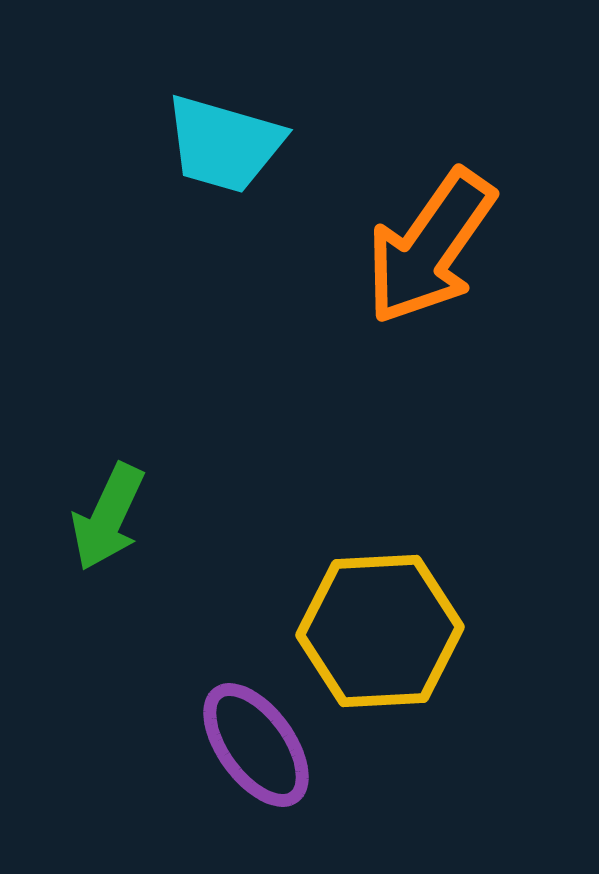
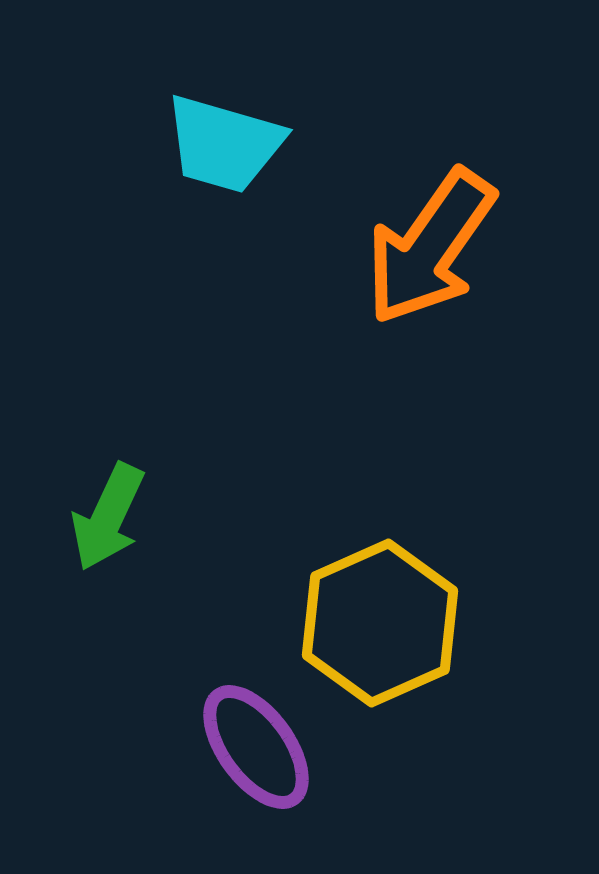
yellow hexagon: moved 8 px up; rotated 21 degrees counterclockwise
purple ellipse: moved 2 px down
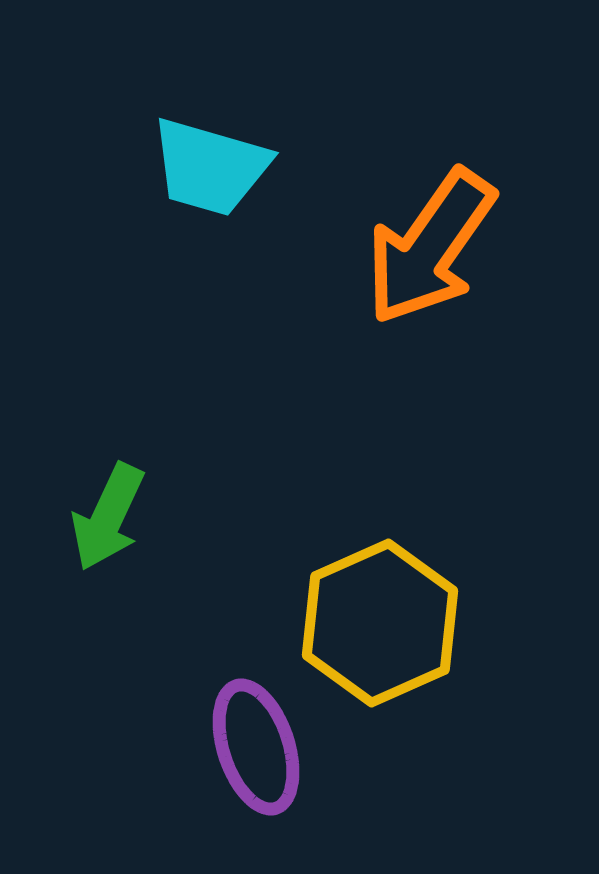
cyan trapezoid: moved 14 px left, 23 px down
purple ellipse: rotated 18 degrees clockwise
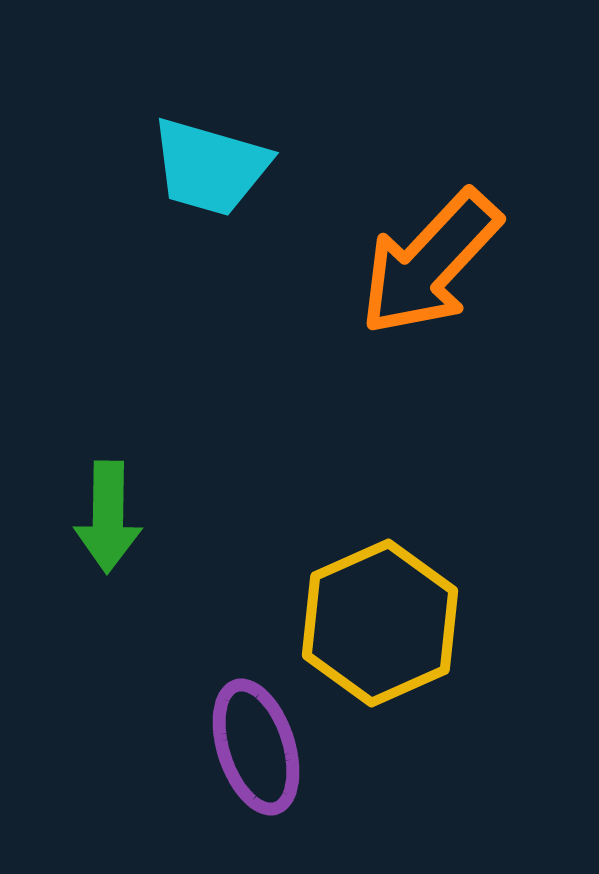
orange arrow: moved 16 px down; rotated 8 degrees clockwise
green arrow: rotated 24 degrees counterclockwise
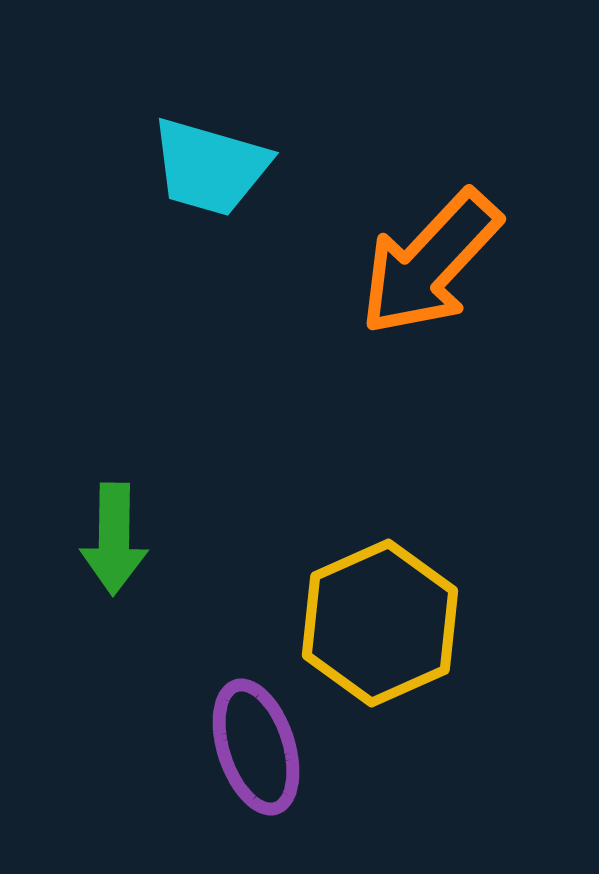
green arrow: moved 6 px right, 22 px down
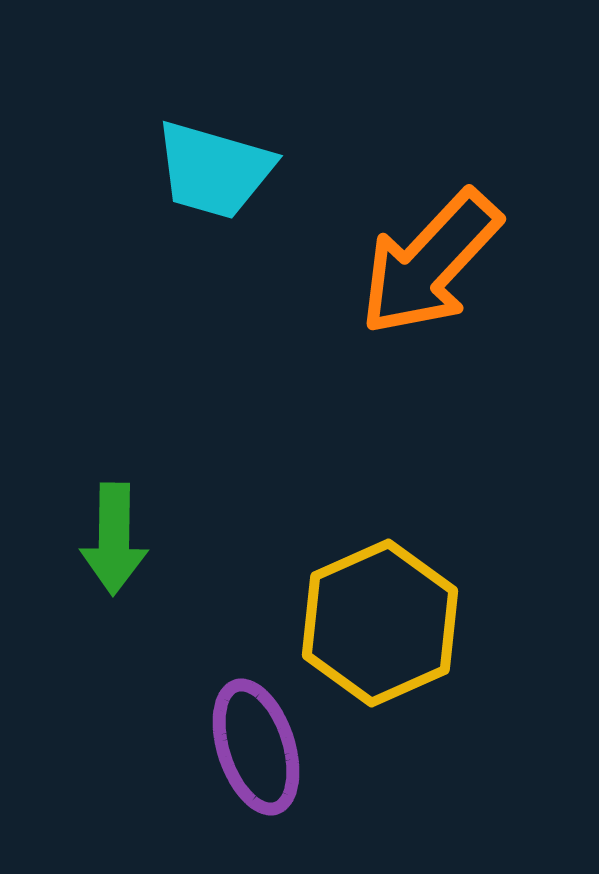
cyan trapezoid: moved 4 px right, 3 px down
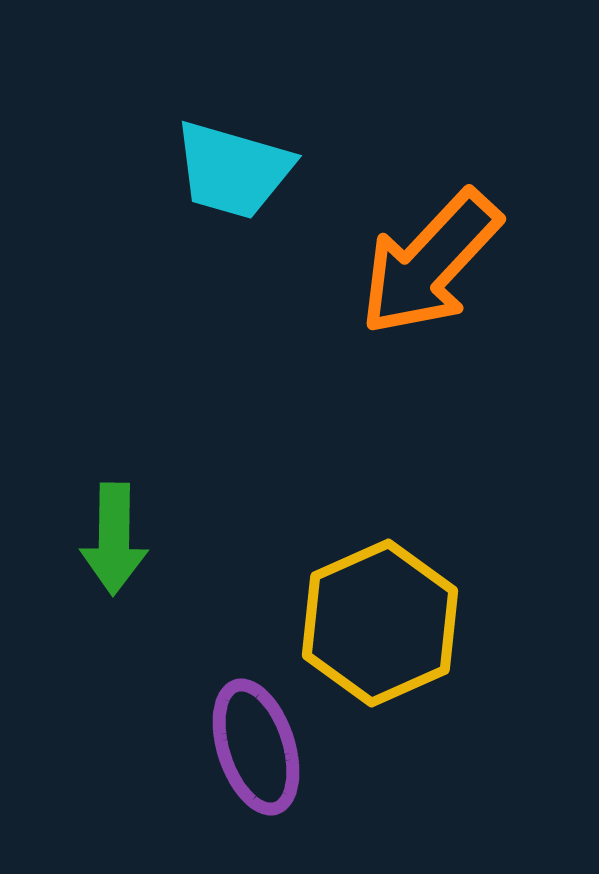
cyan trapezoid: moved 19 px right
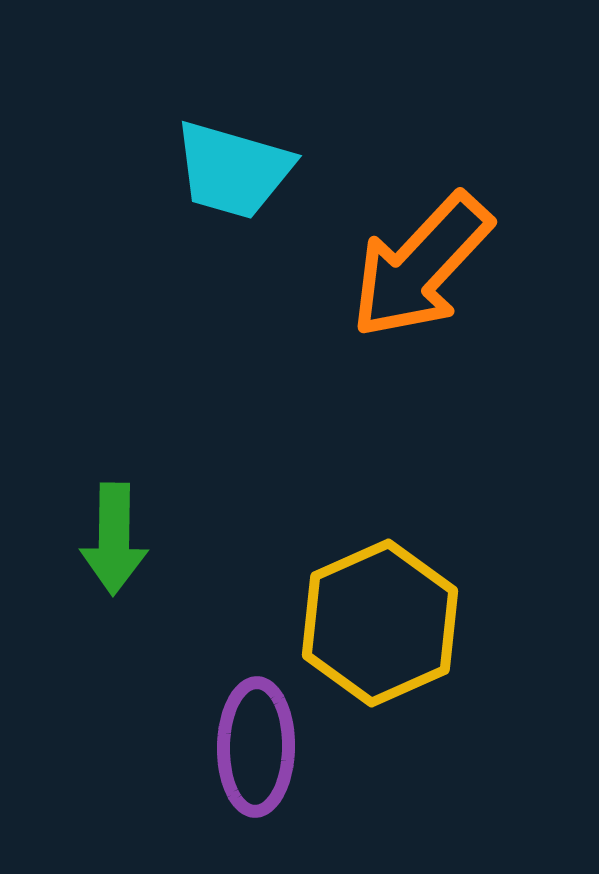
orange arrow: moved 9 px left, 3 px down
purple ellipse: rotated 19 degrees clockwise
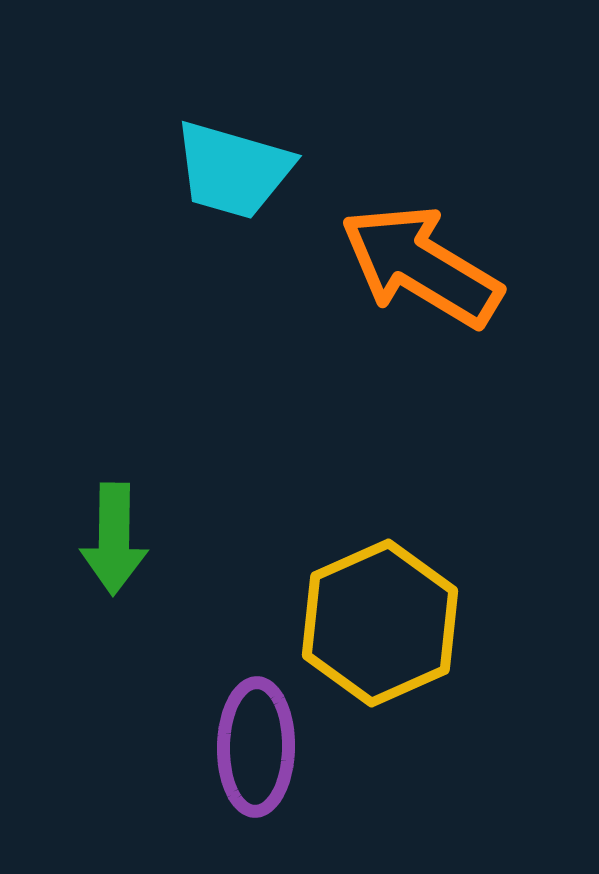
orange arrow: rotated 78 degrees clockwise
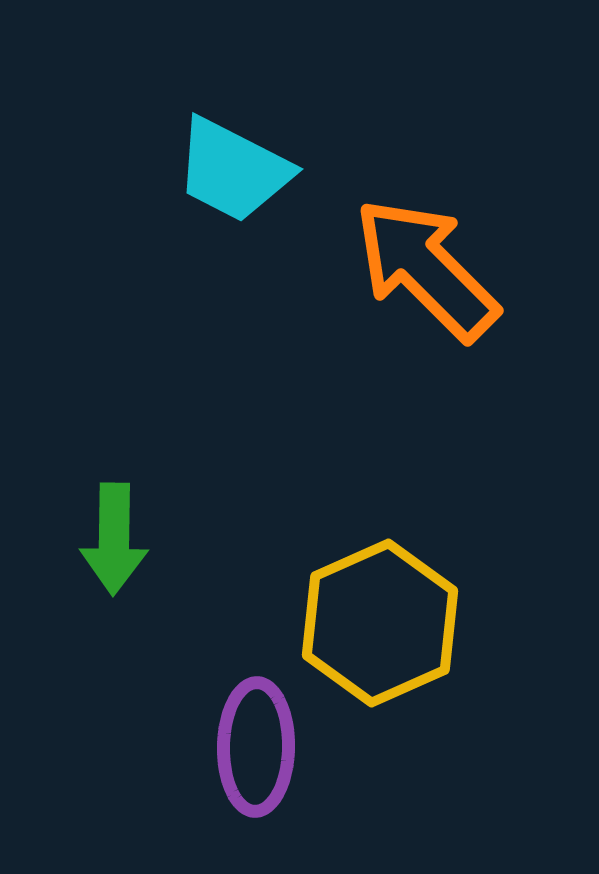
cyan trapezoid: rotated 11 degrees clockwise
orange arrow: moved 5 px right, 3 px down; rotated 14 degrees clockwise
